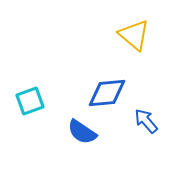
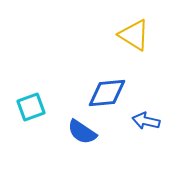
yellow triangle: rotated 8 degrees counterclockwise
cyan square: moved 1 px right, 6 px down
blue arrow: rotated 36 degrees counterclockwise
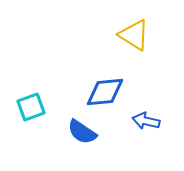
blue diamond: moved 2 px left, 1 px up
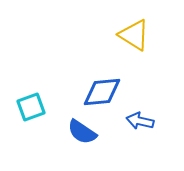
blue diamond: moved 3 px left
blue arrow: moved 6 px left
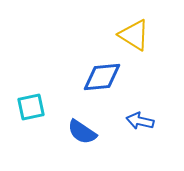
blue diamond: moved 15 px up
cyan square: rotated 8 degrees clockwise
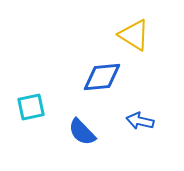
blue semicircle: rotated 12 degrees clockwise
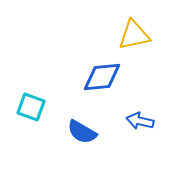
yellow triangle: rotated 44 degrees counterclockwise
cyan square: rotated 32 degrees clockwise
blue semicircle: rotated 16 degrees counterclockwise
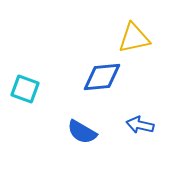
yellow triangle: moved 3 px down
cyan square: moved 6 px left, 18 px up
blue arrow: moved 4 px down
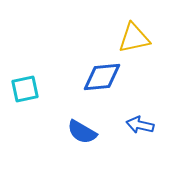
cyan square: rotated 32 degrees counterclockwise
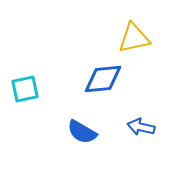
blue diamond: moved 1 px right, 2 px down
blue arrow: moved 1 px right, 2 px down
